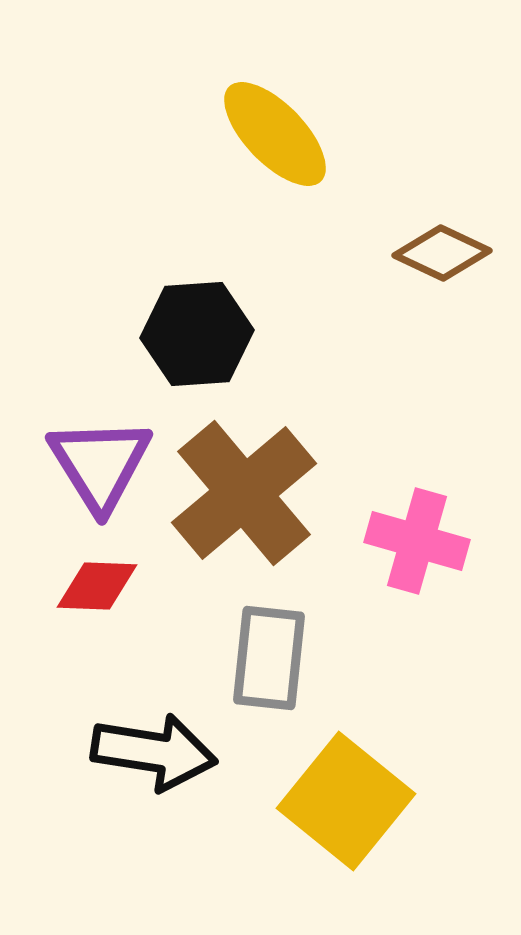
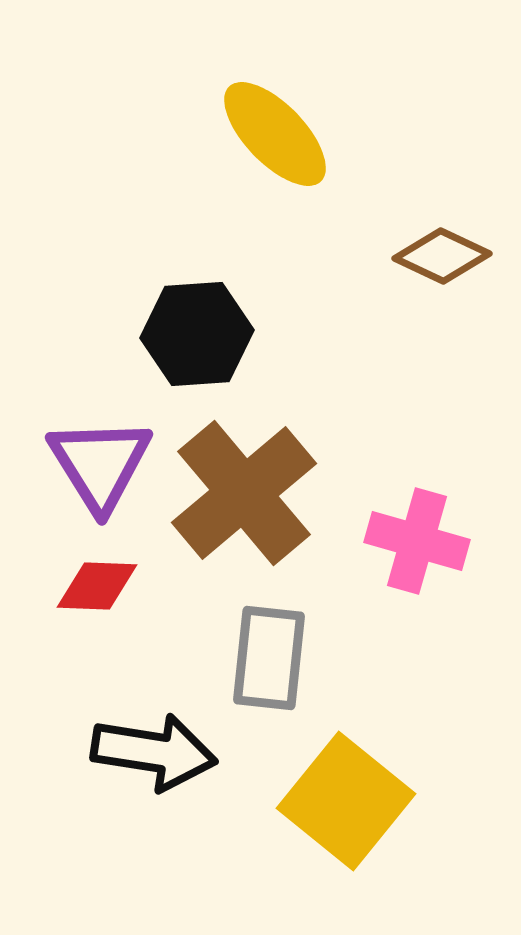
brown diamond: moved 3 px down
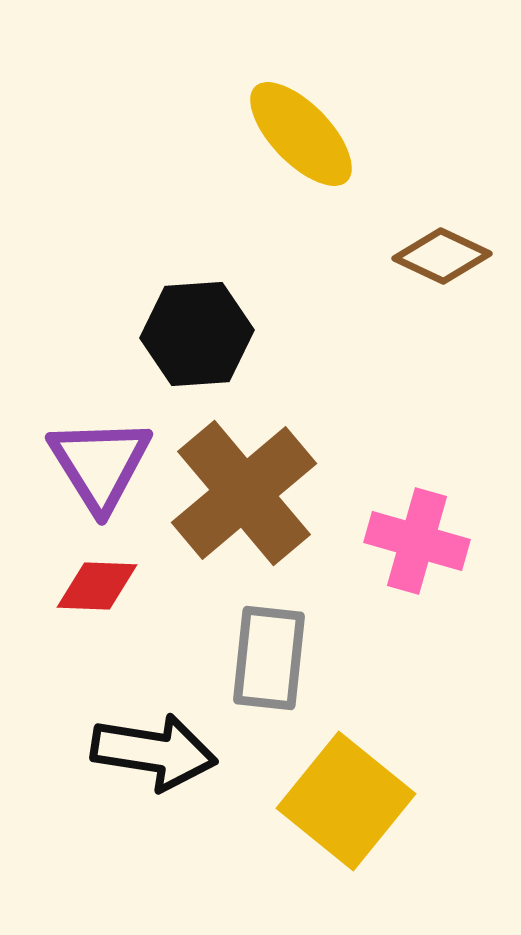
yellow ellipse: moved 26 px right
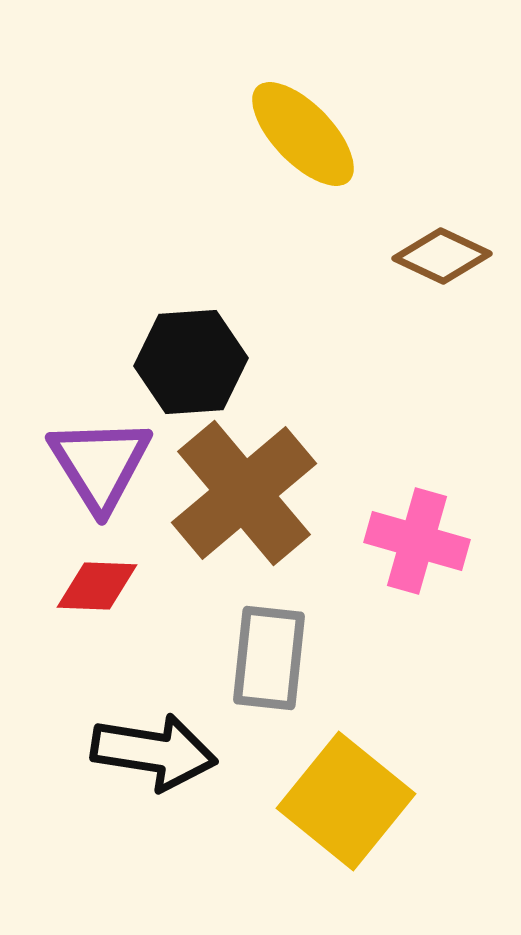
yellow ellipse: moved 2 px right
black hexagon: moved 6 px left, 28 px down
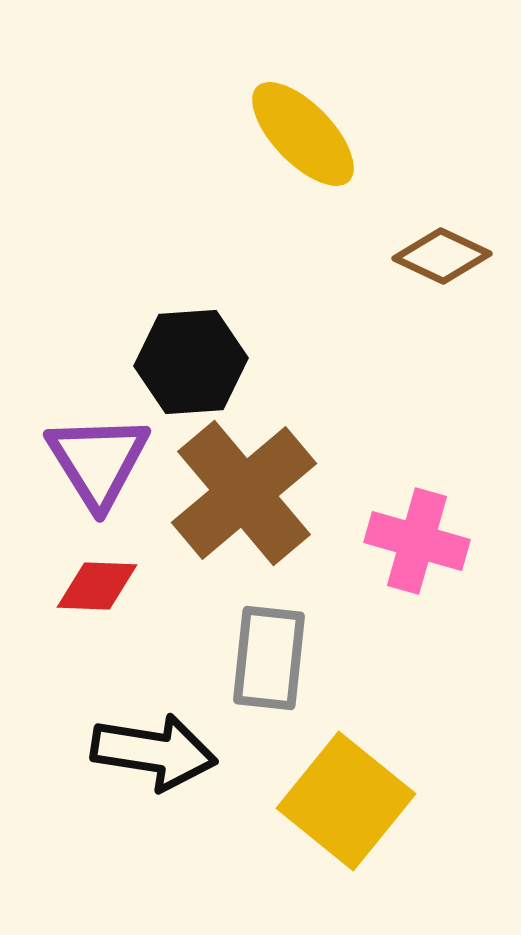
purple triangle: moved 2 px left, 3 px up
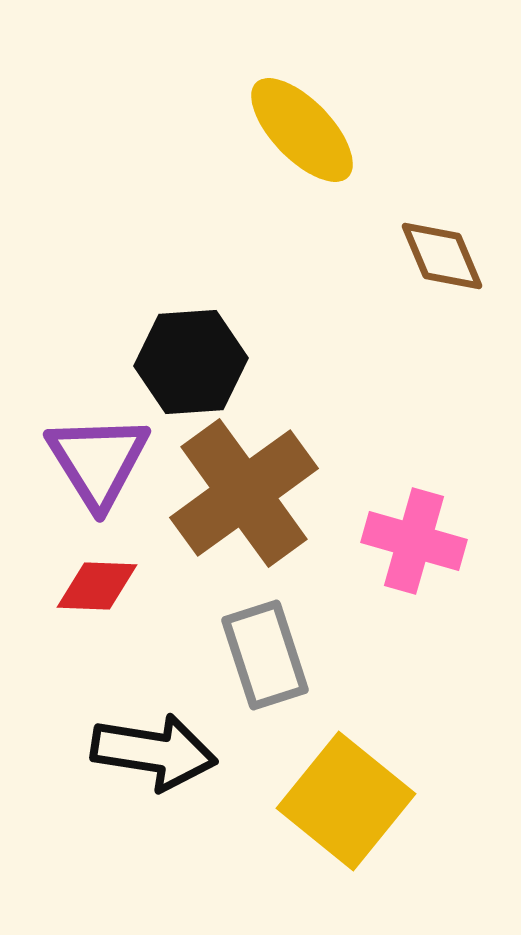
yellow ellipse: moved 1 px left, 4 px up
brown diamond: rotated 42 degrees clockwise
brown cross: rotated 4 degrees clockwise
pink cross: moved 3 px left
gray rectangle: moved 4 px left, 3 px up; rotated 24 degrees counterclockwise
